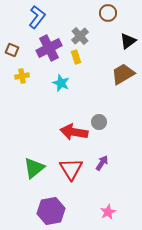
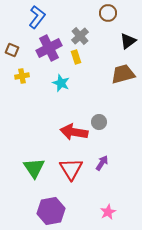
brown trapezoid: rotated 15 degrees clockwise
green triangle: rotated 25 degrees counterclockwise
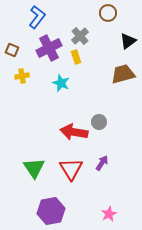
pink star: moved 1 px right, 2 px down
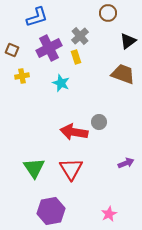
blue L-shape: rotated 35 degrees clockwise
brown trapezoid: rotated 35 degrees clockwise
purple arrow: moved 24 px right; rotated 35 degrees clockwise
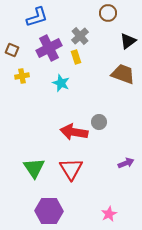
purple hexagon: moved 2 px left; rotated 12 degrees clockwise
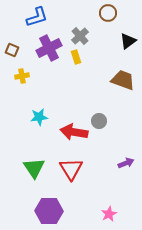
brown trapezoid: moved 6 px down
cyan star: moved 22 px left, 34 px down; rotated 30 degrees counterclockwise
gray circle: moved 1 px up
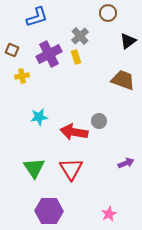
purple cross: moved 6 px down
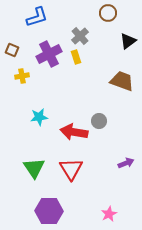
brown trapezoid: moved 1 px left, 1 px down
